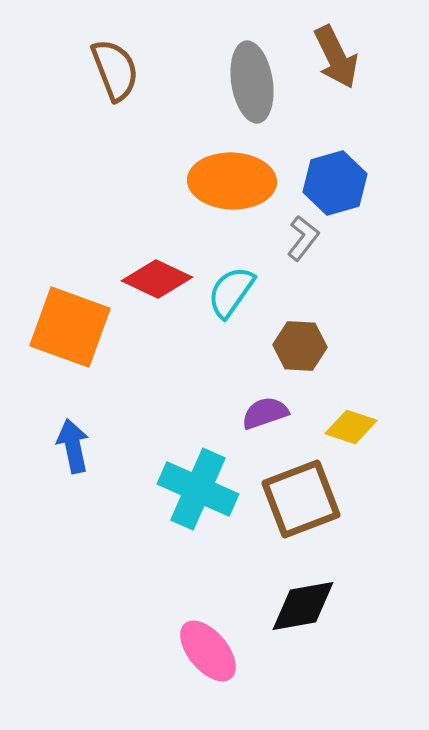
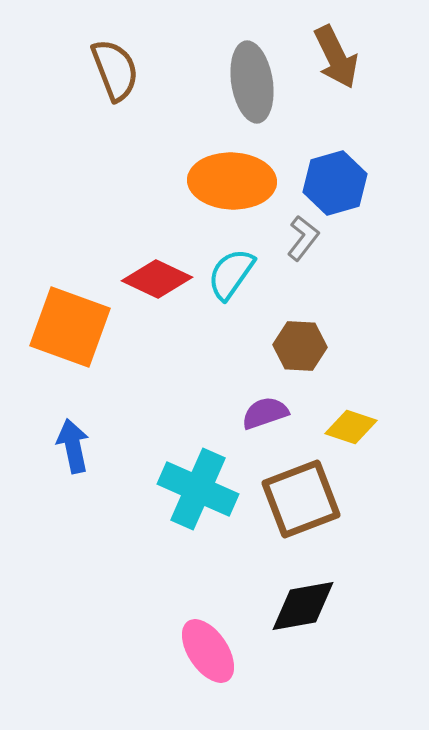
cyan semicircle: moved 18 px up
pink ellipse: rotated 6 degrees clockwise
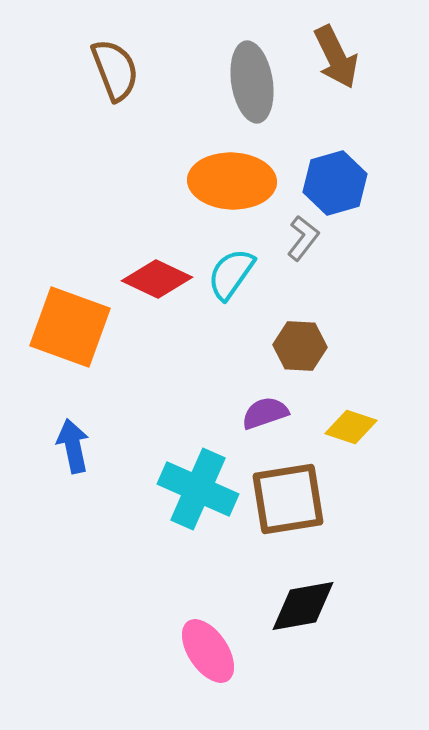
brown square: moved 13 px left; rotated 12 degrees clockwise
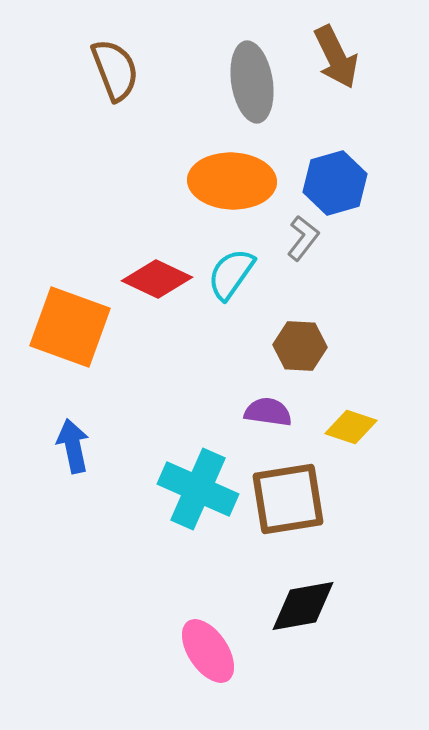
purple semicircle: moved 3 px right, 1 px up; rotated 27 degrees clockwise
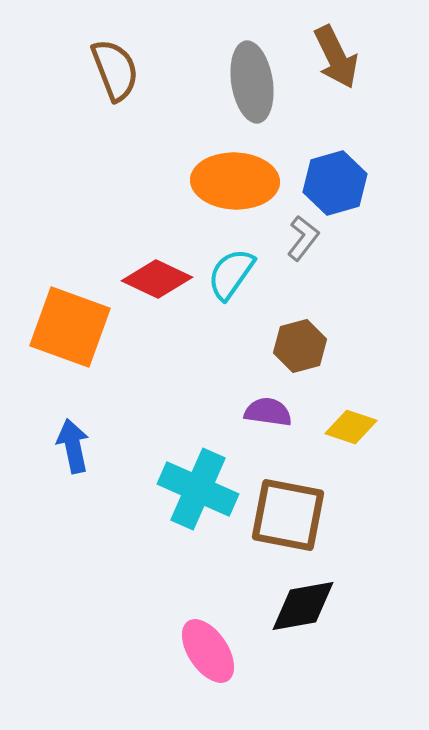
orange ellipse: moved 3 px right
brown hexagon: rotated 18 degrees counterclockwise
brown square: moved 16 px down; rotated 20 degrees clockwise
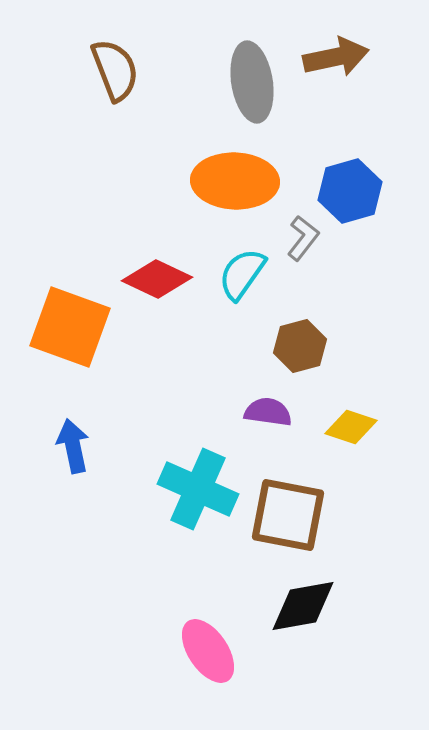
brown arrow: rotated 76 degrees counterclockwise
blue hexagon: moved 15 px right, 8 px down
cyan semicircle: moved 11 px right
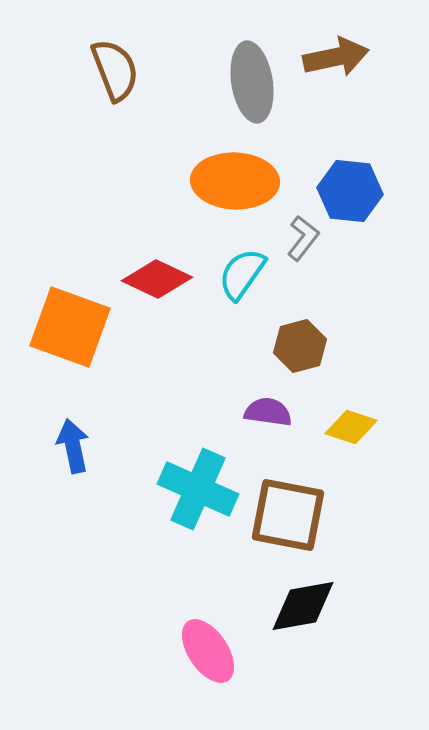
blue hexagon: rotated 22 degrees clockwise
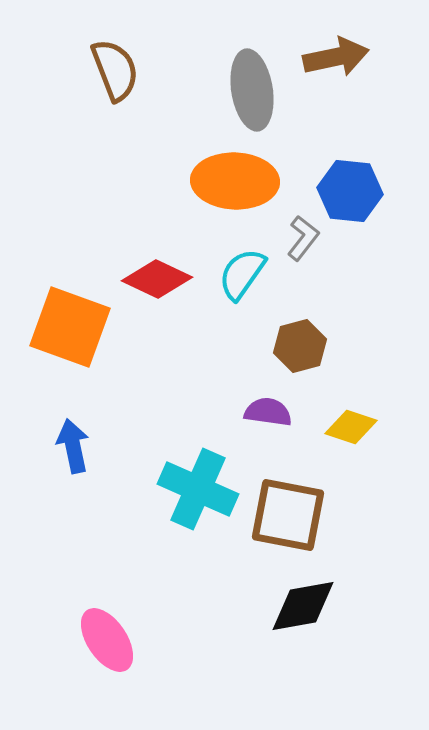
gray ellipse: moved 8 px down
pink ellipse: moved 101 px left, 11 px up
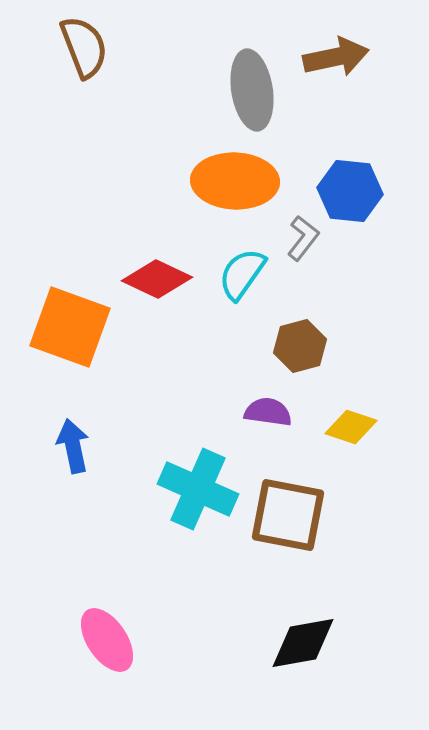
brown semicircle: moved 31 px left, 23 px up
black diamond: moved 37 px down
